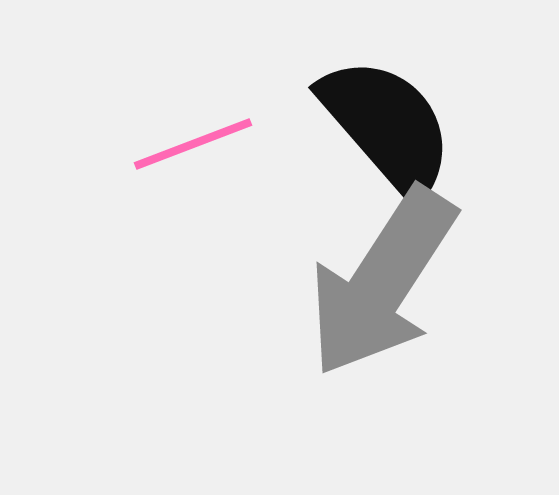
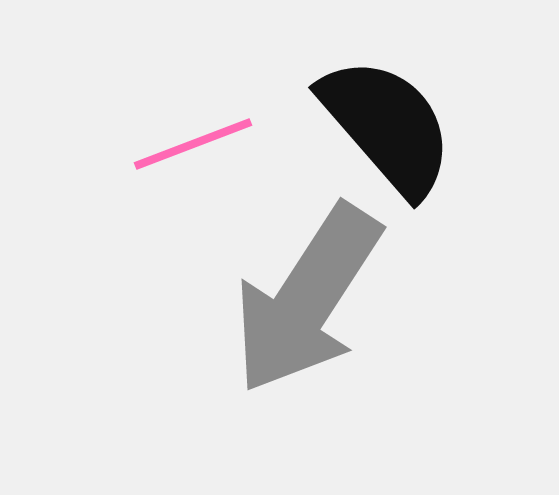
gray arrow: moved 75 px left, 17 px down
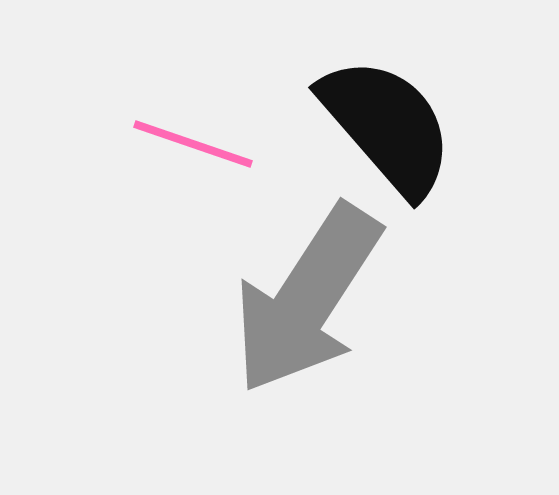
pink line: rotated 40 degrees clockwise
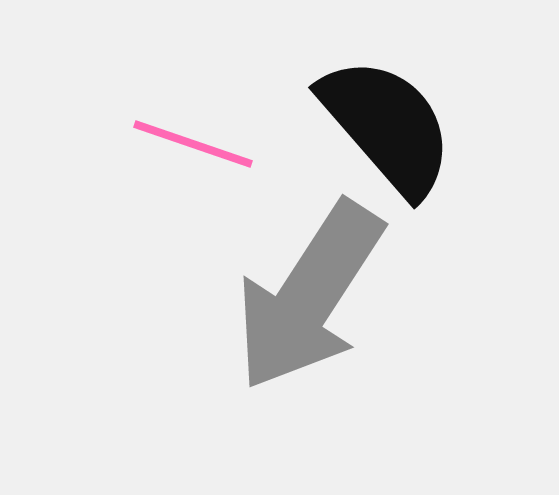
gray arrow: moved 2 px right, 3 px up
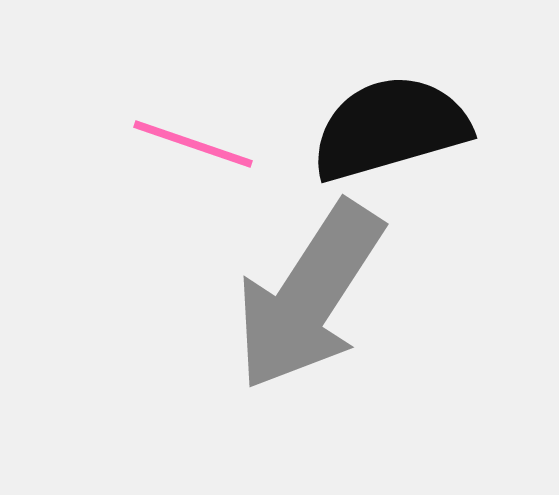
black semicircle: moved 3 px right, 2 px down; rotated 65 degrees counterclockwise
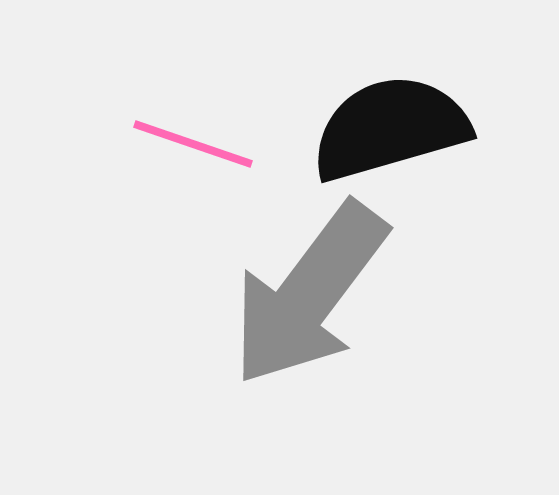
gray arrow: moved 2 px up; rotated 4 degrees clockwise
